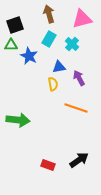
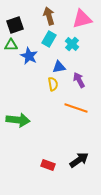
brown arrow: moved 2 px down
purple arrow: moved 2 px down
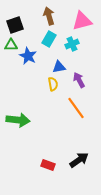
pink triangle: moved 2 px down
cyan cross: rotated 24 degrees clockwise
blue star: moved 1 px left
orange line: rotated 35 degrees clockwise
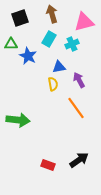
brown arrow: moved 3 px right, 2 px up
pink triangle: moved 2 px right, 1 px down
black square: moved 5 px right, 7 px up
green triangle: moved 1 px up
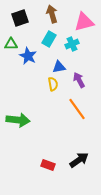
orange line: moved 1 px right, 1 px down
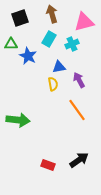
orange line: moved 1 px down
